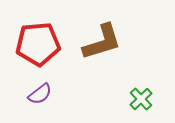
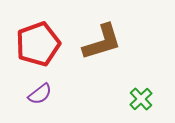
red pentagon: rotated 15 degrees counterclockwise
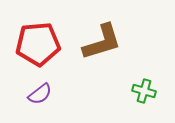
red pentagon: rotated 15 degrees clockwise
green cross: moved 3 px right, 8 px up; rotated 30 degrees counterclockwise
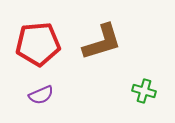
purple semicircle: moved 1 px right, 1 px down; rotated 15 degrees clockwise
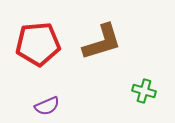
purple semicircle: moved 6 px right, 11 px down
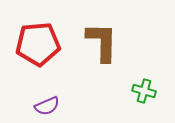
brown L-shape: rotated 72 degrees counterclockwise
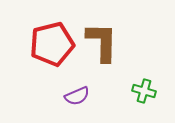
red pentagon: moved 14 px right; rotated 9 degrees counterclockwise
purple semicircle: moved 30 px right, 10 px up
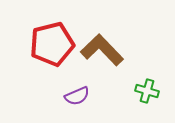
brown L-shape: moved 8 px down; rotated 45 degrees counterclockwise
green cross: moved 3 px right
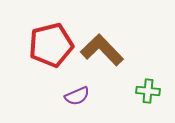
red pentagon: moved 1 px left, 1 px down
green cross: moved 1 px right; rotated 10 degrees counterclockwise
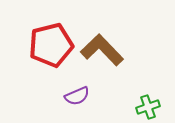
green cross: moved 16 px down; rotated 25 degrees counterclockwise
